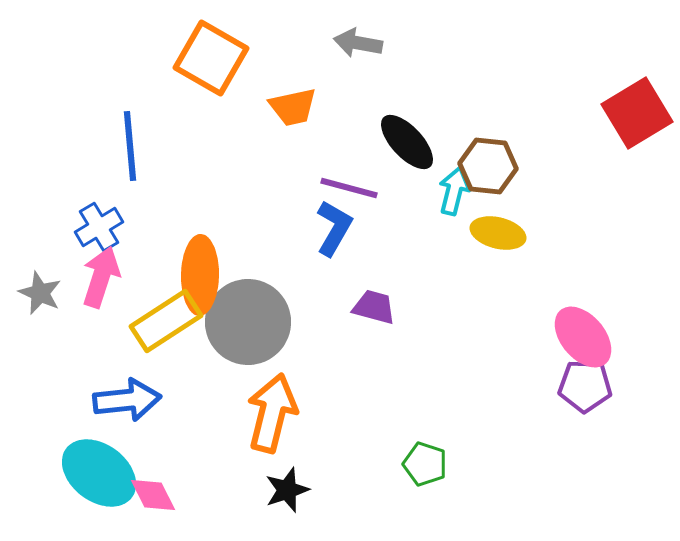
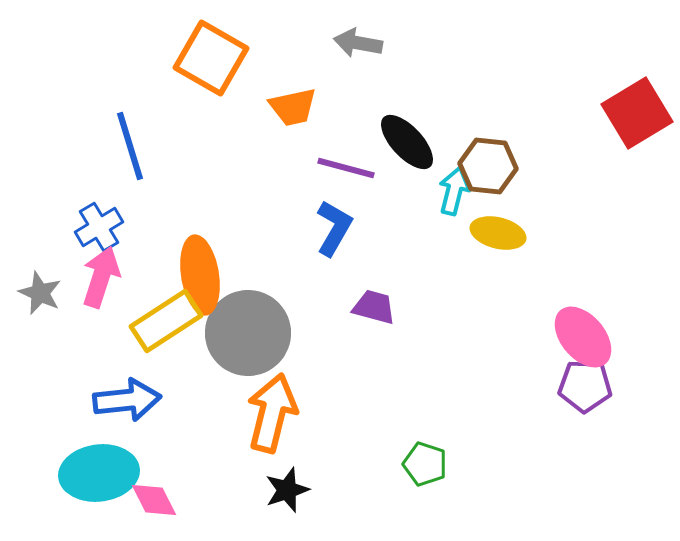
blue line: rotated 12 degrees counterclockwise
purple line: moved 3 px left, 20 px up
orange ellipse: rotated 10 degrees counterclockwise
gray circle: moved 11 px down
cyan ellipse: rotated 44 degrees counterclockwise
pink diamond: moved 1 px right, 5 px down
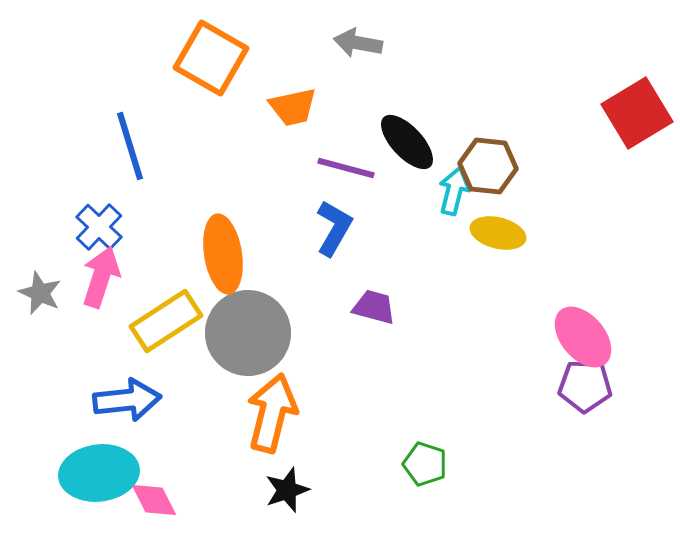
blue cross: rotated 15 degrees counterclockwise
orange ellipse: moved 23 px right, 21 px up
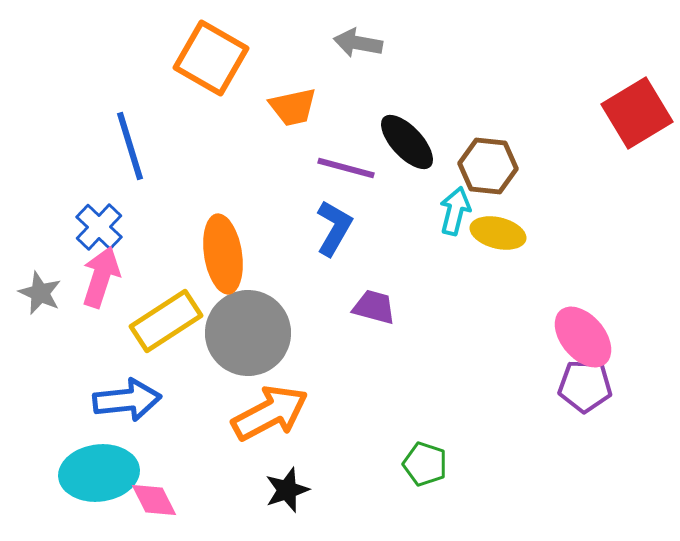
cyan arrow: moved 1 px right, 20 px down
orange arrow: moved 2 px left; rotated 48 degrees clockwise
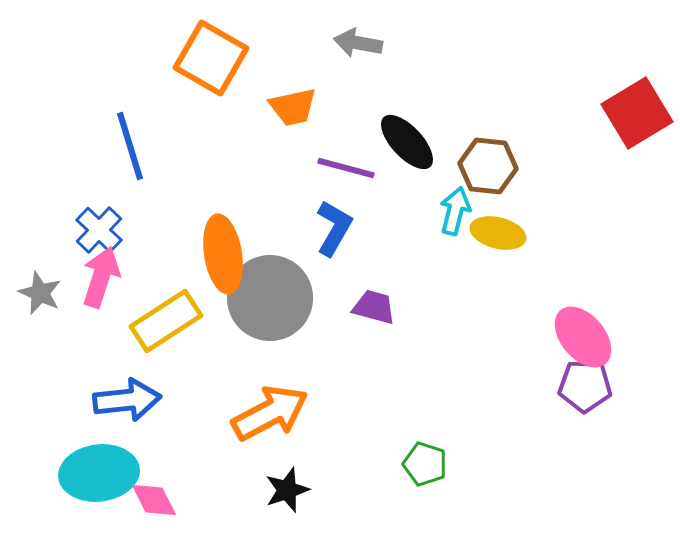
blue cross: moved 3 px down
gray circle: moved 22 px right, 35 px up
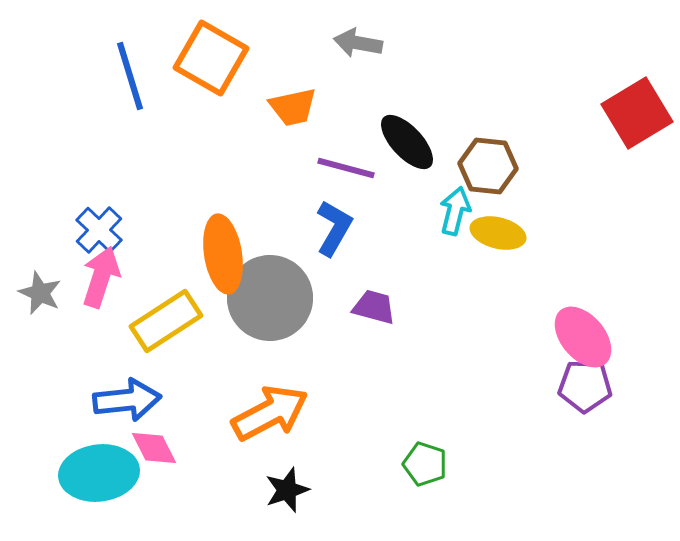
blue line: moved 70 px up
pink diamond: moved 52 px up
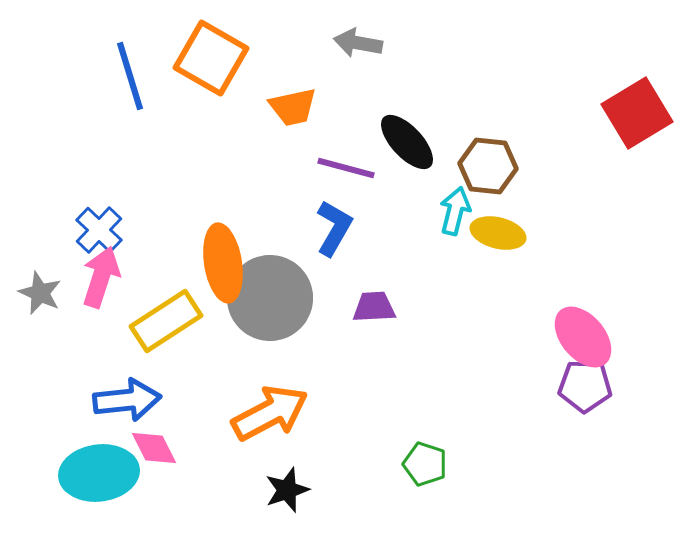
orange ellipse: moved 9 px down
purple trapezoid: rotated 18 degrees counterclockwise
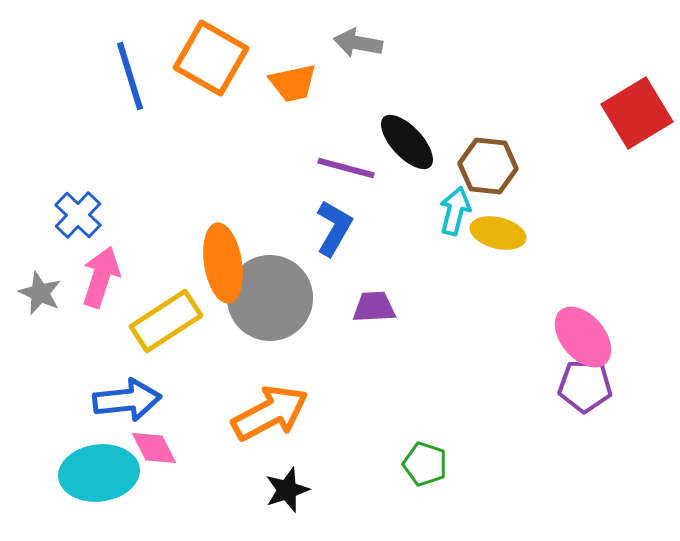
orange trapezoid: moved 24 px up
blue cross: moved 21 px left, 15 px up
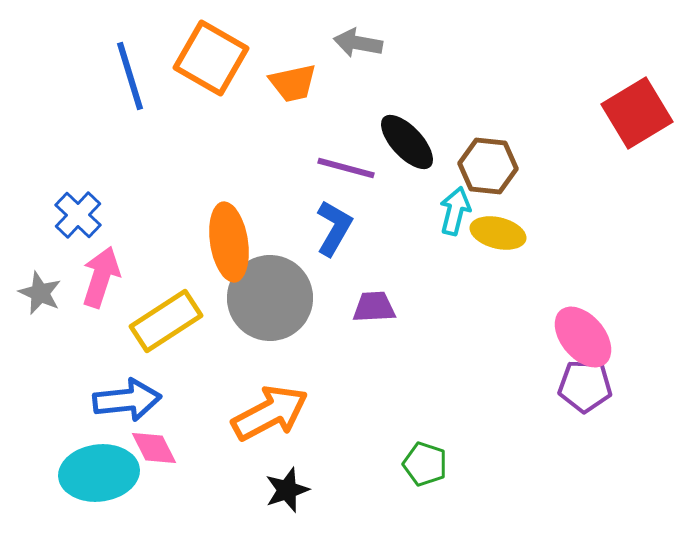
orange ellipse: moved 6 px right, 21 px up
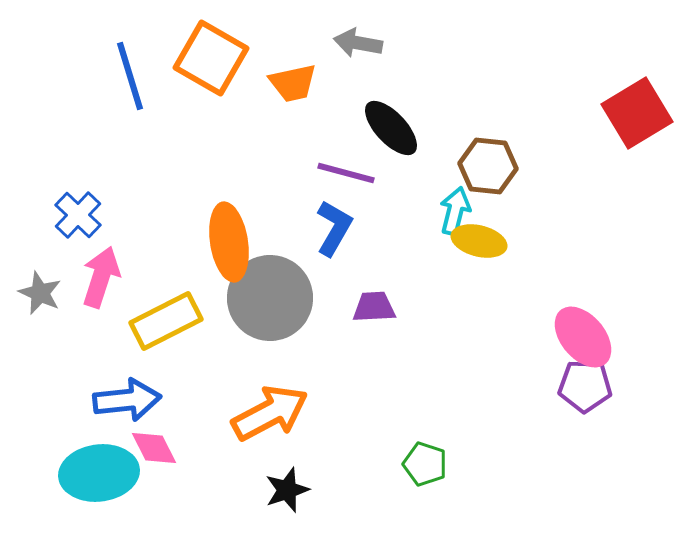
black ellipse: moved 16 px left, 14 px up
purple line: moved 5 px down
yellow ellipse: moved 19 px left, 8 px down
yellow rectangle: rotated 6 degrees clockwise
